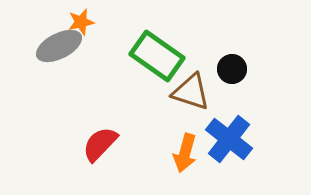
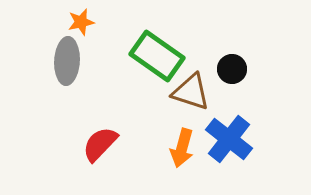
gray ellipse: moved 8 px right, 15 px down; rotated 60 degrees counterclockwise
orange arrow: moved 3 px left, 5 px up
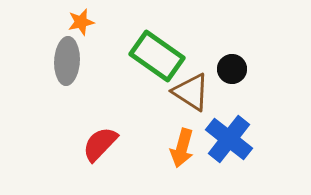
brown triangle: rotated 15 degrees clockwise
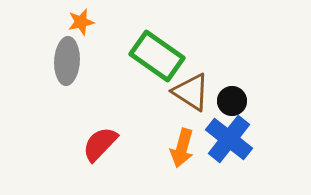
black circle: moved 32 px down
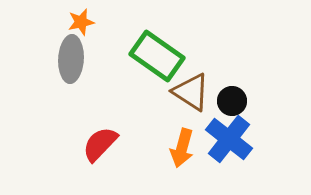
gray ellipse: moved 4 px right, 2 px up
